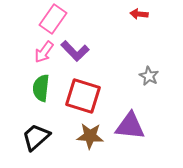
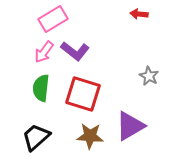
pink rectangle: rotated 24 degrees clockwise
purple L-shape: rotated 8 degrees counterclockwise
red square: moved 2 px up
purple triangle: rotated 36 degrees counterclockwise
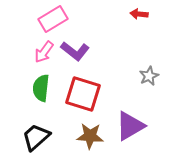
gray star: rotated 18 degrees clockwise
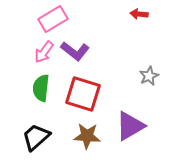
brown star: moved 3 px left
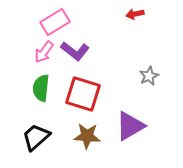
red arrow: moved 4 px left; rotated 18 degrees counterclockwise
pink rectangle: moved 2 px right, 3 px down
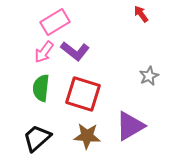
red arrow: moved 6 px right; rotated 66 degrees clockwise
black trapezoid: moved 1 px right, 1 px down
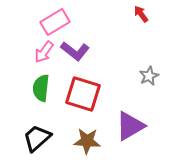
brown star: moved 5 px down
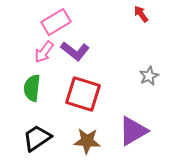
pink rectangle: moved 1 px right
green semicircle: moved 9 px left
purple triangle: moved 3 px right, 5 px down
black trapezoid: rotated 8 degrees clockwise
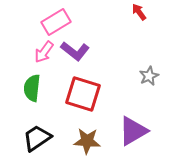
red arrow: moved 2 px left, 2 px up
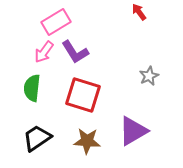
purple L-shape: moved 1 px down; rotated 20 degrees clockwise
red square: moved 1 px down
